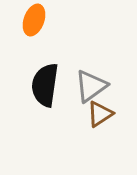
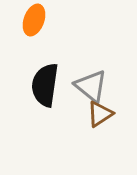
gray triangle: rotated 45 degrees counterclockwise
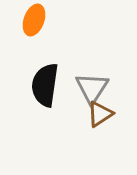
gray triangle: moved 1 px right, 2 px down; rotated 24 degrees clockwise
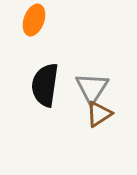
brown triangle: moved 1 px left
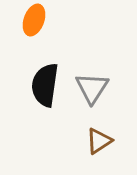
brown triangle: moved 27 px down
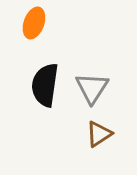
orange ellipse: moved 3 px down
brown triangle: moved 7 px up
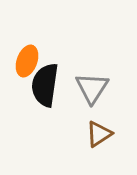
orange ellipse: moved 7 px left, 38 px down
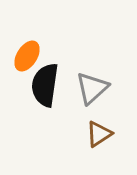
orange ellipse: moved 5 px up; rotated 12 degrees clockwise
gray triangle: rotated 15 degrees clockwise
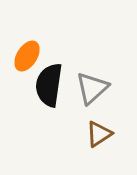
black semicircle: moved 4 px right
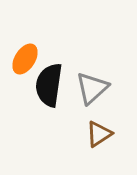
orange ellipse: moved 2 px left, 3 px down
